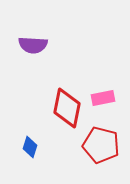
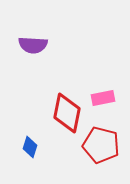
red diamond: moved 5 px down
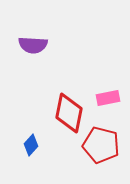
pink rectangle: moved 5 px right
red diamond: moved 2 px right
blue diamond: moved 1 px right, 2 px up; rotated 25 degrees clockwise
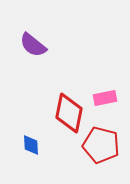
purple semicircle: rotated 36 degrees clockwise
pink rectangle: moved 3 px left
blue diamond: rotated 45 degrees counterclockwise
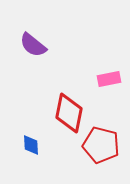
pink rectangle: moved 4 px right, 19 px up
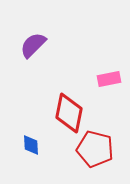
purple semicircle: rotated 96 degrees clockwise
red pentagon: moved 6 px left, 4 px down
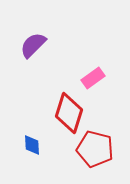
pink rectangle: moved 16 px left, 1 px up; rotated 25 degrees counterclockwise
red diamond: rotated 6 degrees clockwise
blue diamond: moved 1 px right
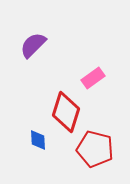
red diamond: moved 3 px left, 1 px up
blue diamond: moved 6 px right, 5 px up
